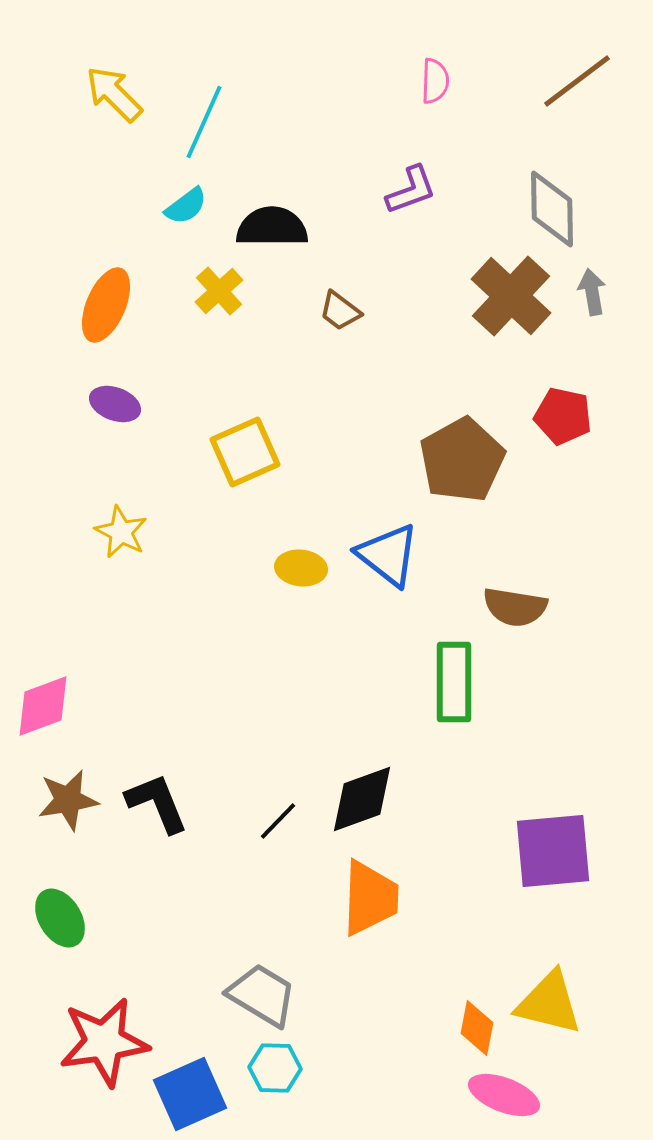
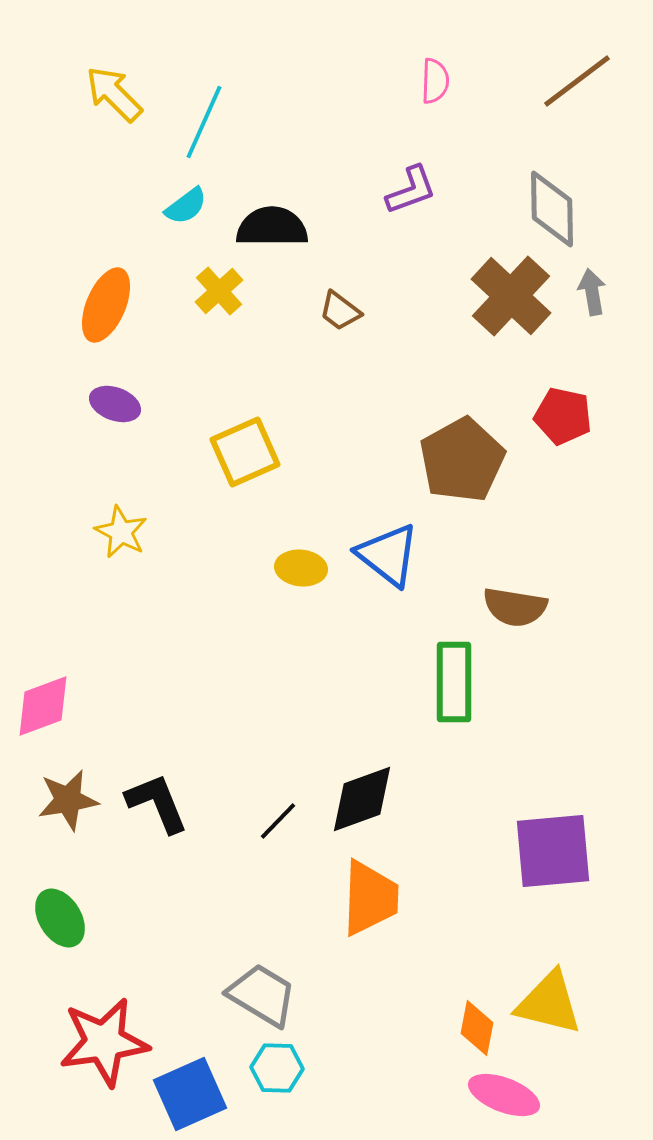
cyan hexagon: moved 2 px right
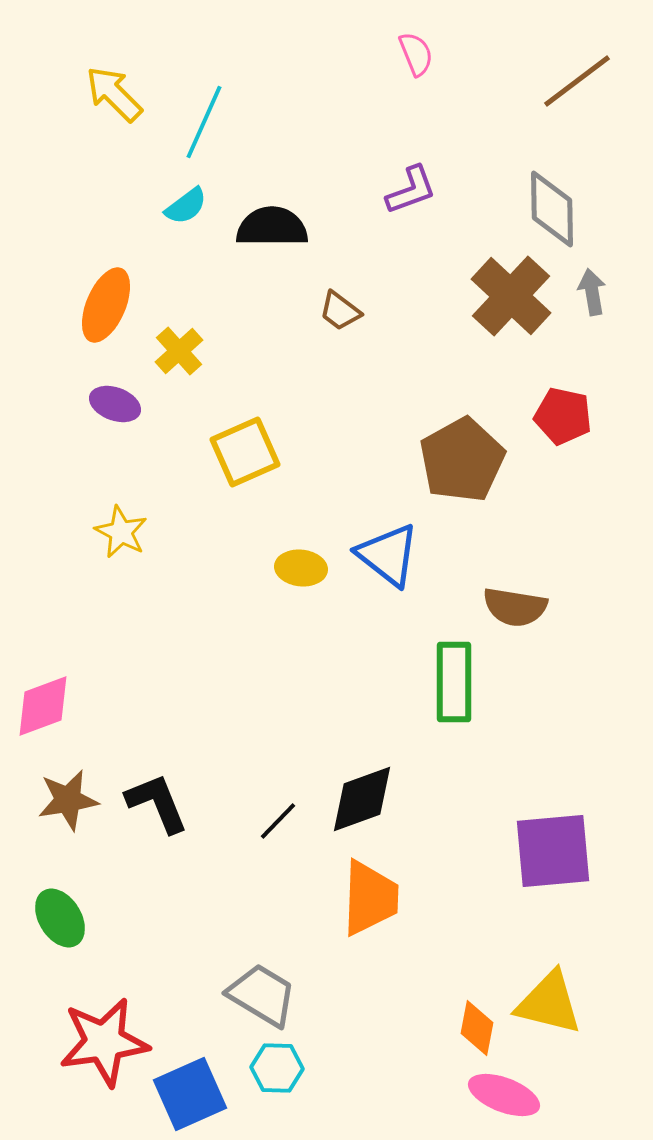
pink semicircle: moved 19 px left, 27 px up; rotated 24 degrees counterclockwise
yellow cross: moved 40 px left, 60 px down
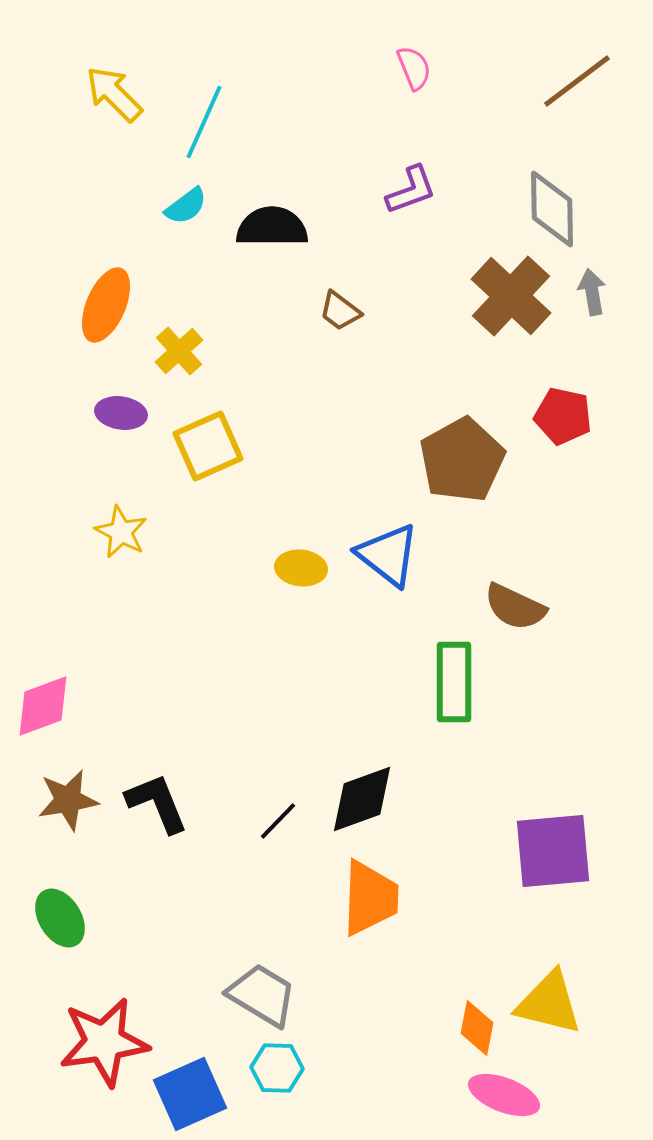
pink semicircle: moved 2 px left, 14 px down
purple ellipse: moved 6 px right, 9 px down; rotated 12 degrees counterclockwise
yellow square: moved 37 px left, 6 px up
brown semicircle: rotated 16 degrees clockwise
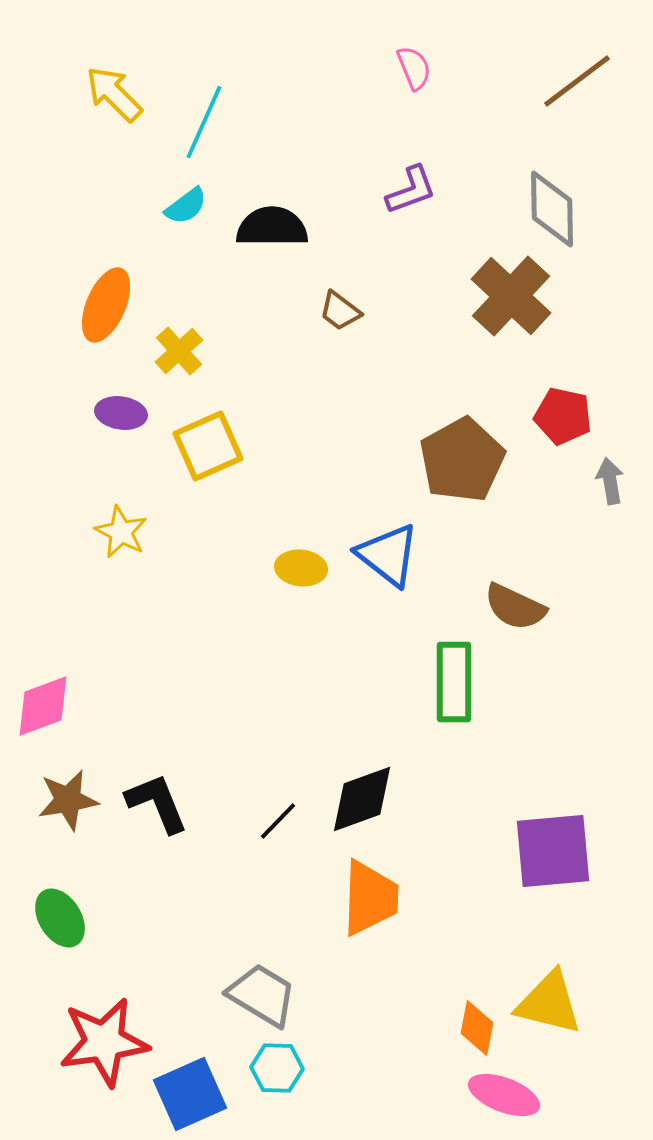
gray arrow: moved 18 px right, 189 px down
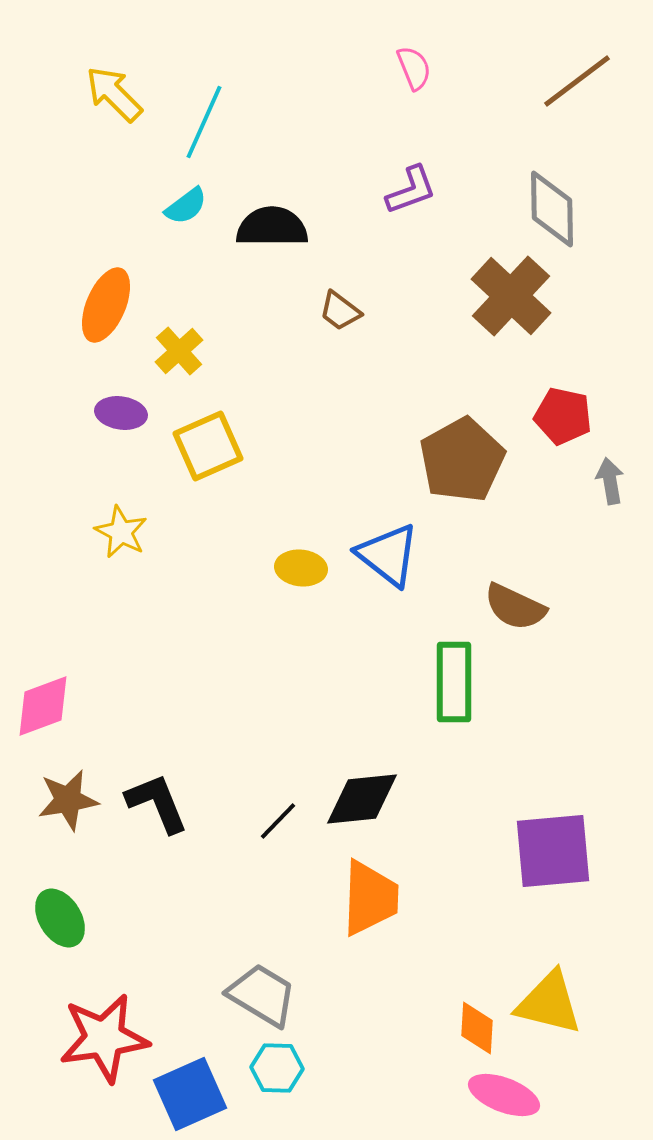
black diamond: rotated 14 degrees clockwise
orange diamond: rotated 8 degrees counterclockwise
red star: moved 4 px up
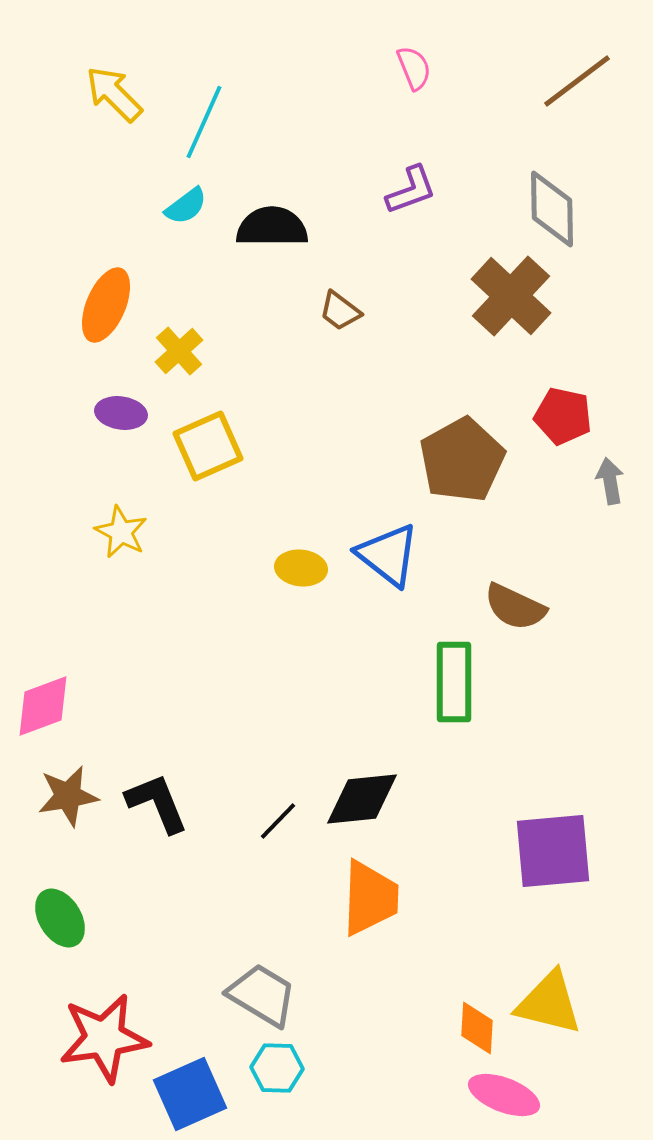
brown star: moved 4 px up
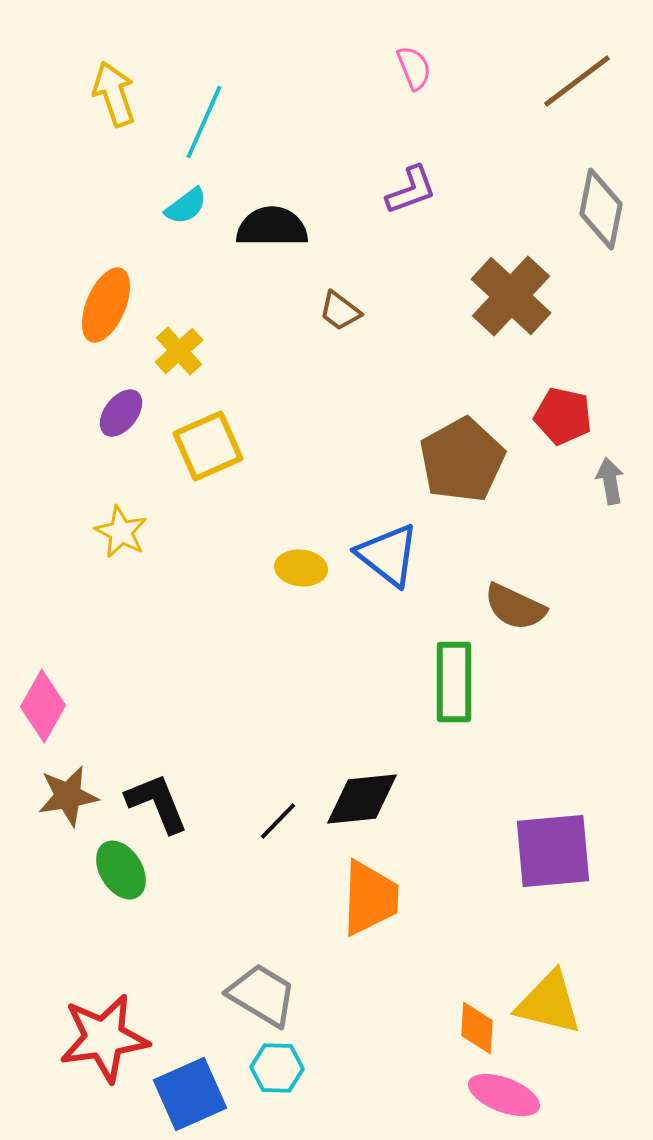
yellow arrow: rotated 26 degrees clockwise
gray diamond: moved 49 px right; rotated 12 degrees clockwise
purple ellipse: rotated 60 degrees counterclockwise
pink diamond: rotated 40 degrees counterclockwise
green ellipse: moved 61 px right, 48 px up
